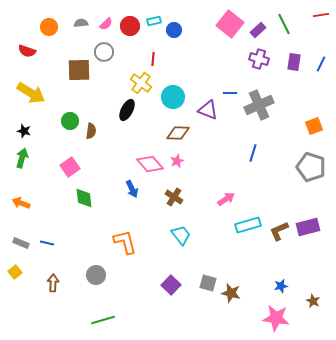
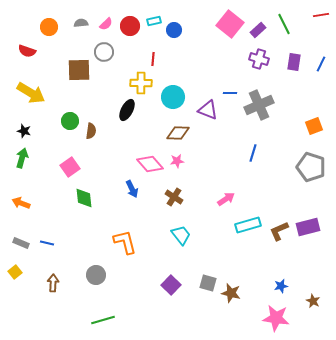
yellow cross at (141, 83): rotated 35 degrees counterclockwise
pink star at (177, 161): rotated 16 degrees clockwise
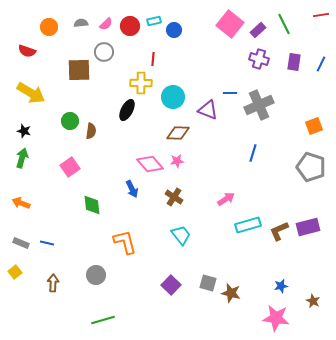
green diamond at (84, 198): moved 8 px right, 7 px down
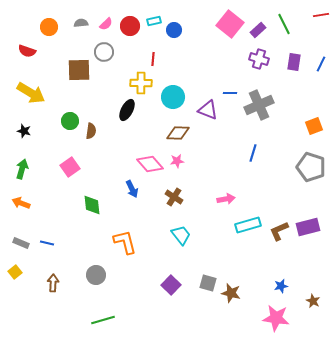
green arrow at (22, 158): moved 11 px down
pink arrow at (226, 199): rotated 24 degrees clockwise
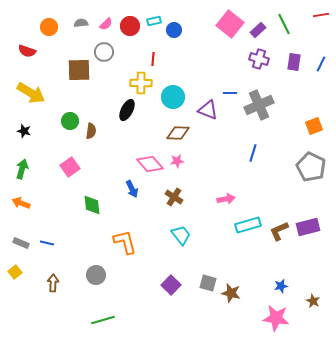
gray pentagon at (311, 167): rotated 8 degrees clockwise
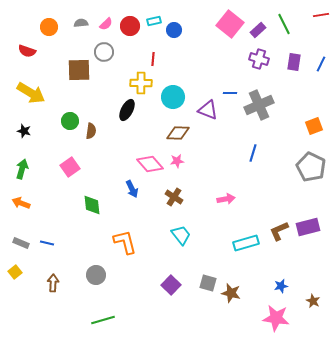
cyan rectangle at (248, 225): moved 2 px left, 18 px down
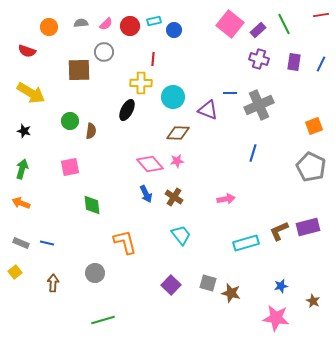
pink square at (70, 167): rotated 24 degrees clockwise
blue arrow at (132, 189): moved 14 px right, 5 px down
gray circle at (96, 275): moved 1 px left, 2 px up
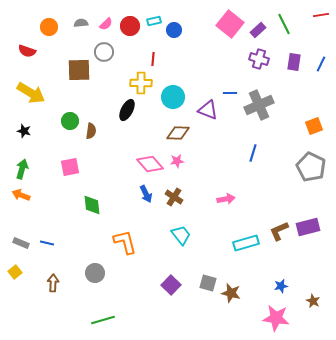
orange arrow at (21, 203): moved 8 px up
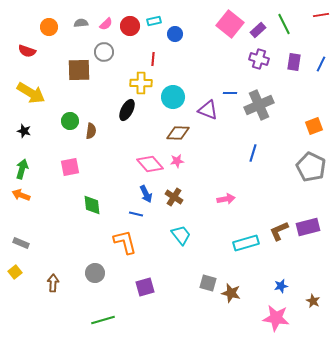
blue circle at (174, 30): moved 1 px right, 4 px down
blue line at (47, 243): moved 89 px right, 29 px up
purple square at (171, 285): moved 26 px left, 2 px down; rotated 30 degrees clockwise
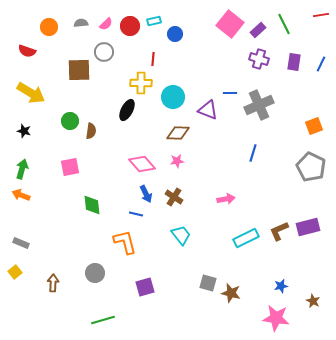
pink diamond at (150, 164): moved 8 px left
cyan rectangle at (246, 243): moved 5 px up; rotated 10 degrees counterclockwise
